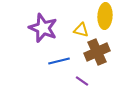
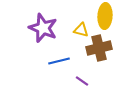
brown cross: moved 2 px right, 4 px up; rotated 10 degrees clockwise
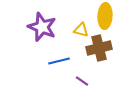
purple star: moved 1 px left, 1 px up
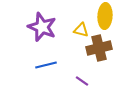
blue line: moved 13 px left, 4 px down
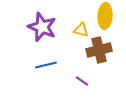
brown cross: moved 2 px down
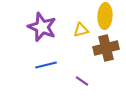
yellow triangle: rotated 28 degrees counterclockwise
brown cross: moved 7 px right, 2 px up
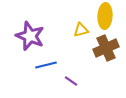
purple star: moved 12 px left, 9 px down
brown cross: rotated 10 degrees counterclockwise
purple line: moved 11 px left
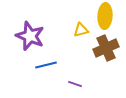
purple line: moved 4 px right, 3 px down; rotated 16 degrees counterclockwise
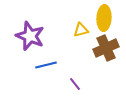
yellow ellipse: moved 1 px left, 2 px down
purple line: rotated 32 degrees clockwise
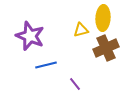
yellow ellipse: moved 1 px left
